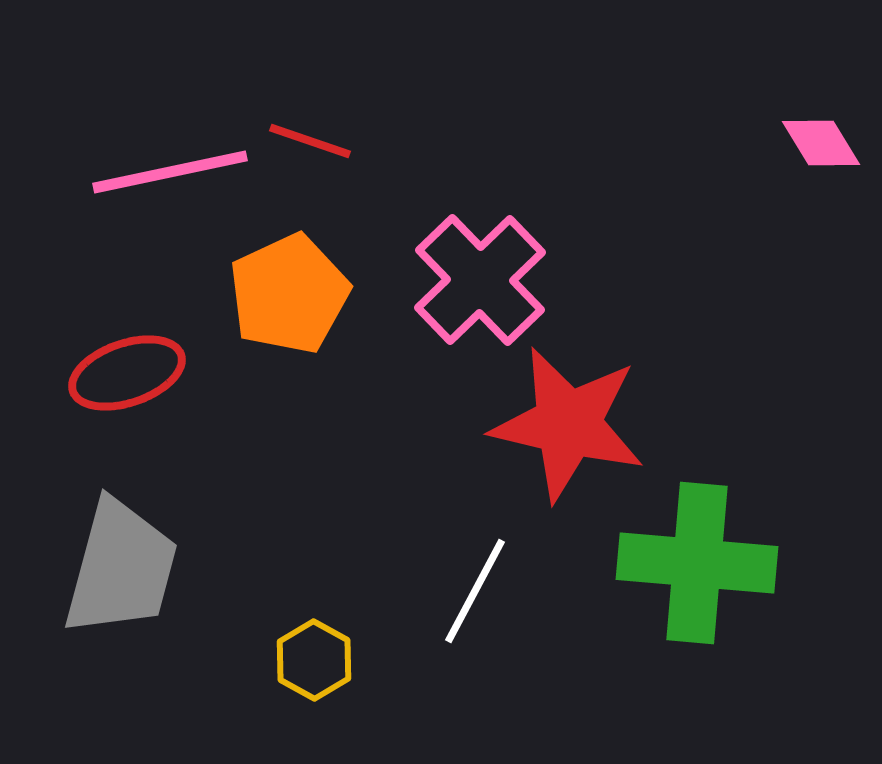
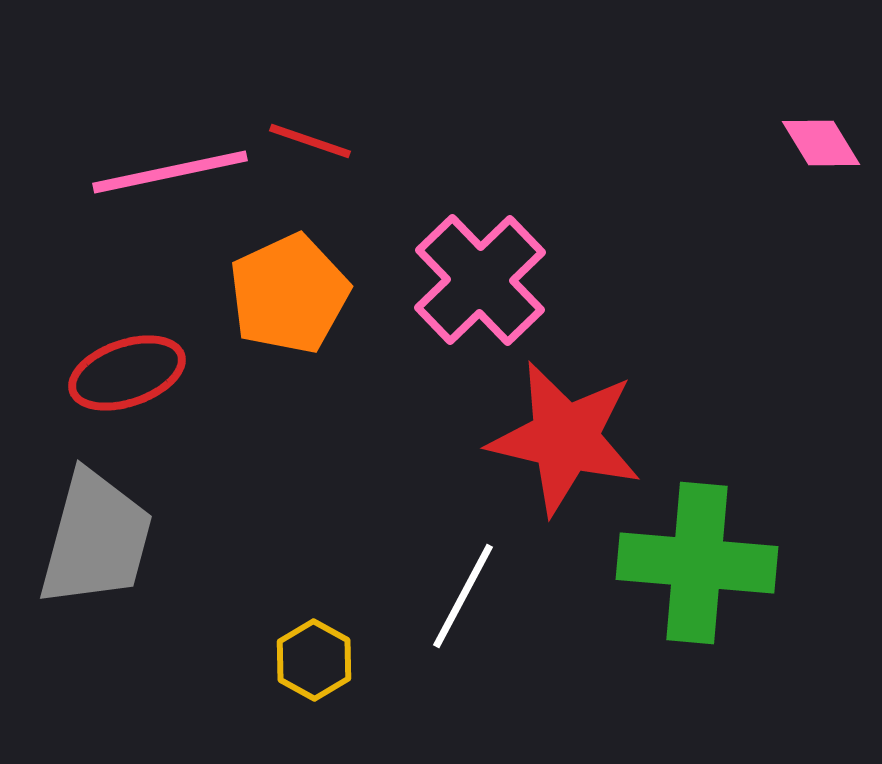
red star: moved 3 px left, 14 px down
gray trapezoid: moved 25 px left, 29 px up
white line: moved 12 px left, 5 px down
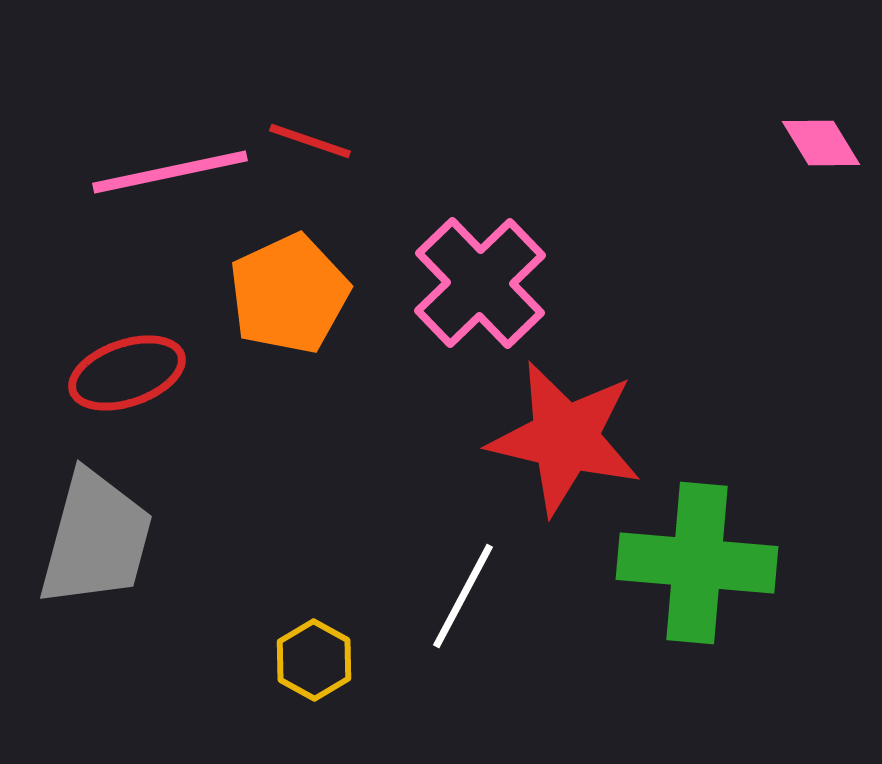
pink cross: moved 3 px down
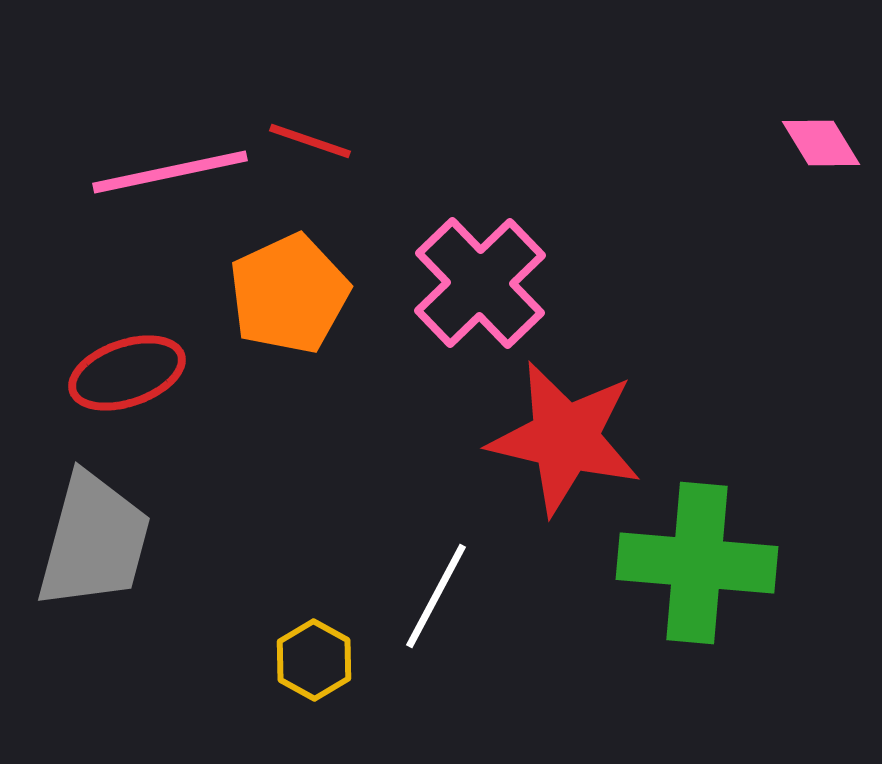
gray trapezoid: moved 2 px left, 2 px down
white line: moved 27 px left
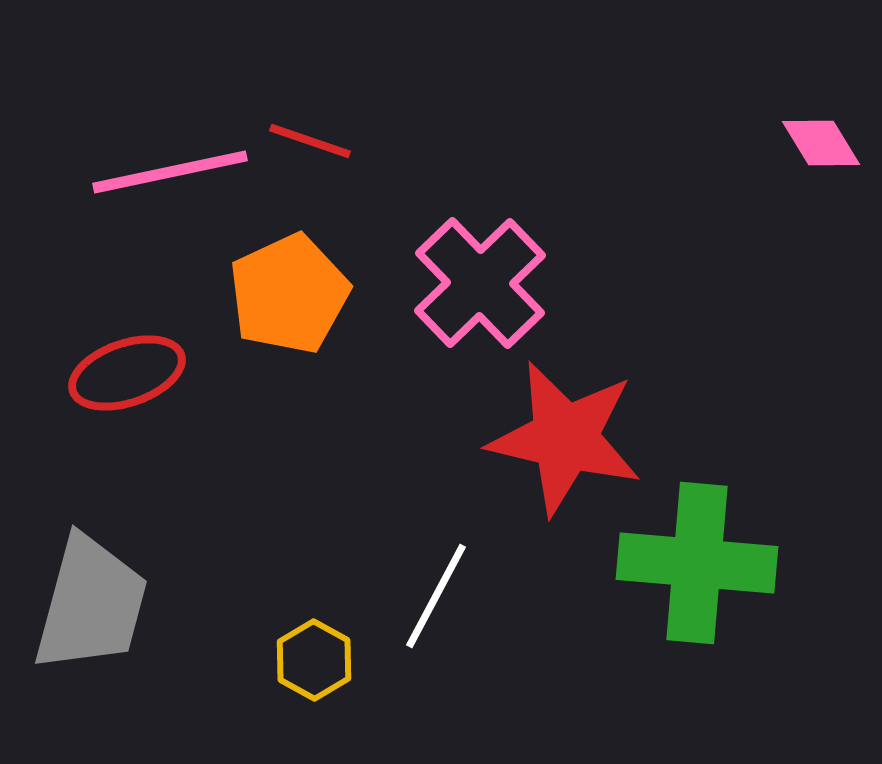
gray trapezoid: moved 3 px left, 63 px down
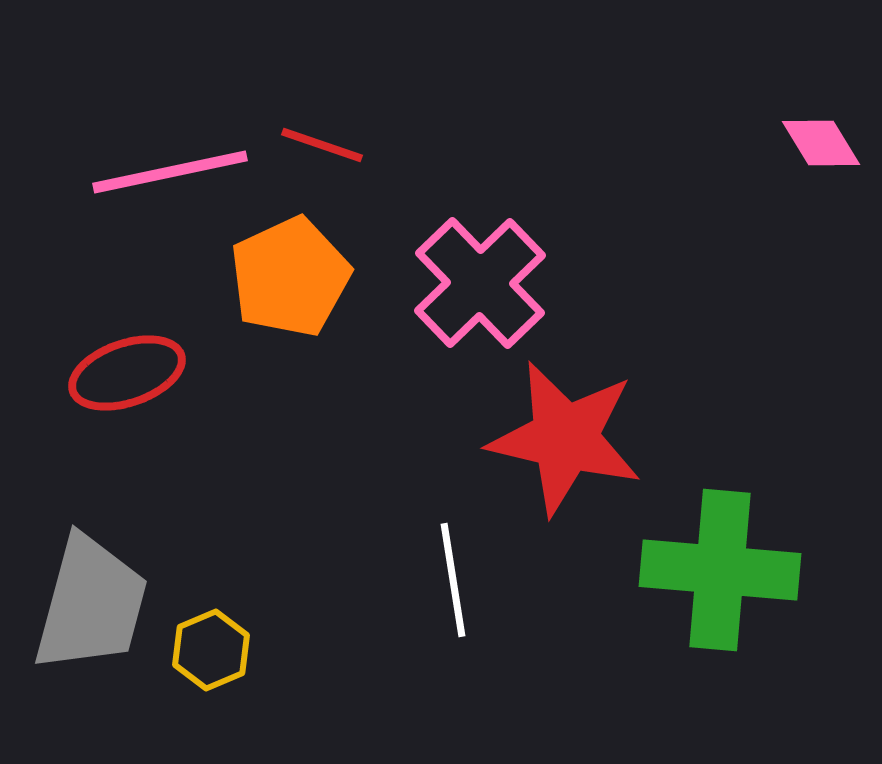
red line: moved 12 px right, 4 px down
orange pentagon: moved 1 px right, 17 px up
green cross: moved 23 px right, 7 px down
white line: moved 17 px right, 16 px up; rotated 37 degrees counterclockwise
yellow hexagon: moved 103 px left, 10 px up; rotated 8 degrees clockwise
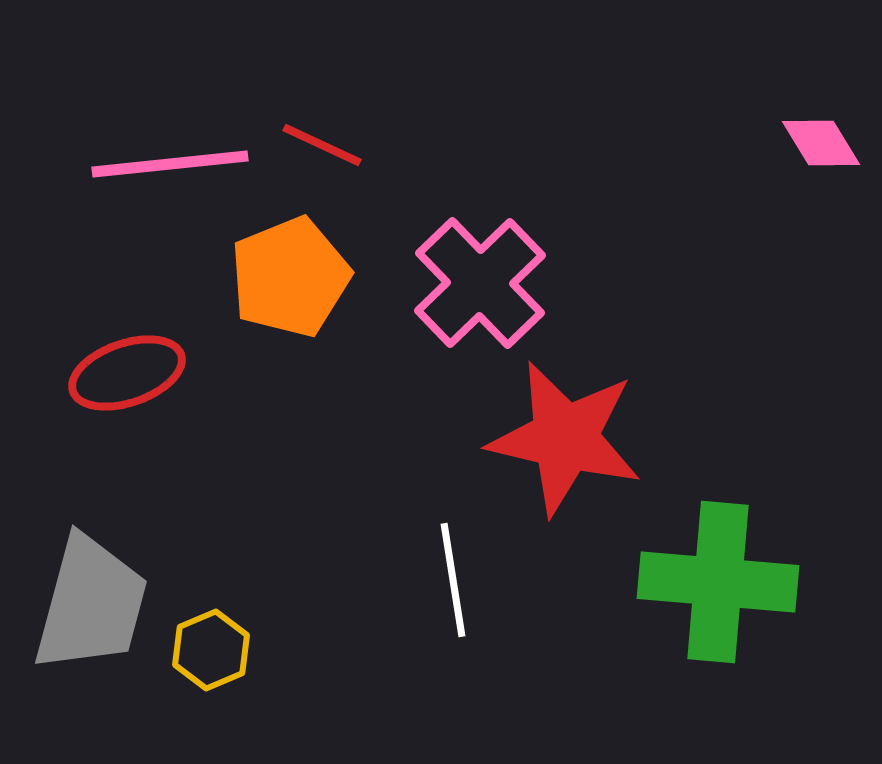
red line: rotated 6 degrees clockwise
pink line: moved 8 px up; rotated 6 degrees clockwise
orange pentagon: rotated 3 degrees clockwise
green cross: moved 2 px left, 12 px down
